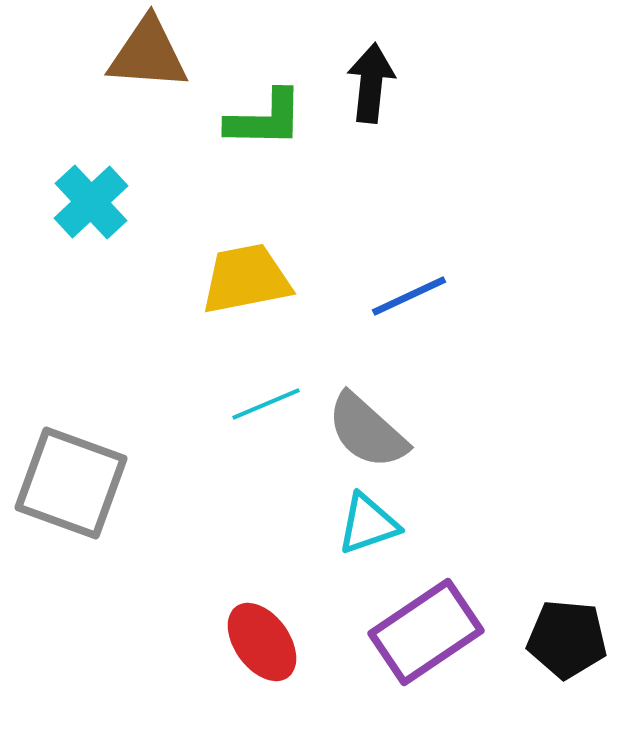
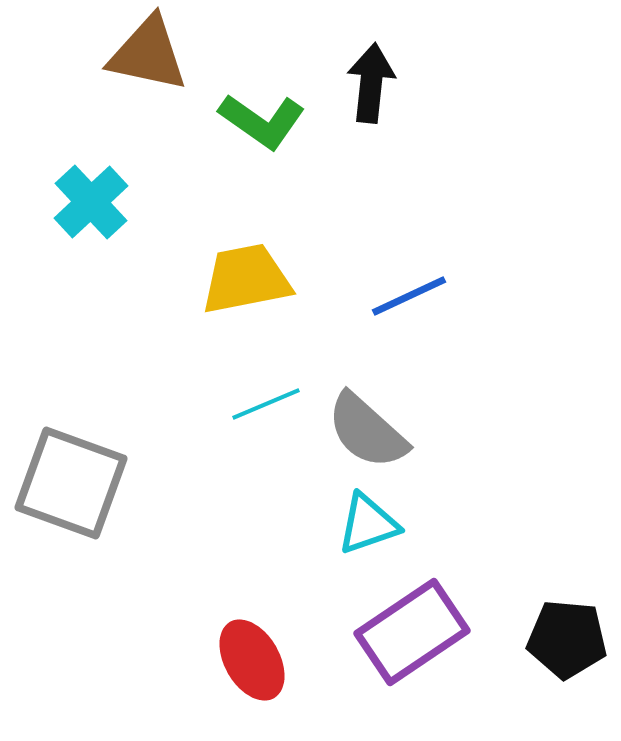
brown triangle: rotated 8 degrees clockwise
green L-shape: moved 3 px left, 2 px down; rotated 34 degrees clockwise
purple rectangle: moved 14 px left
red ellipse: moved 10 px left, 18 px down; rotated 6 degrees clockwise
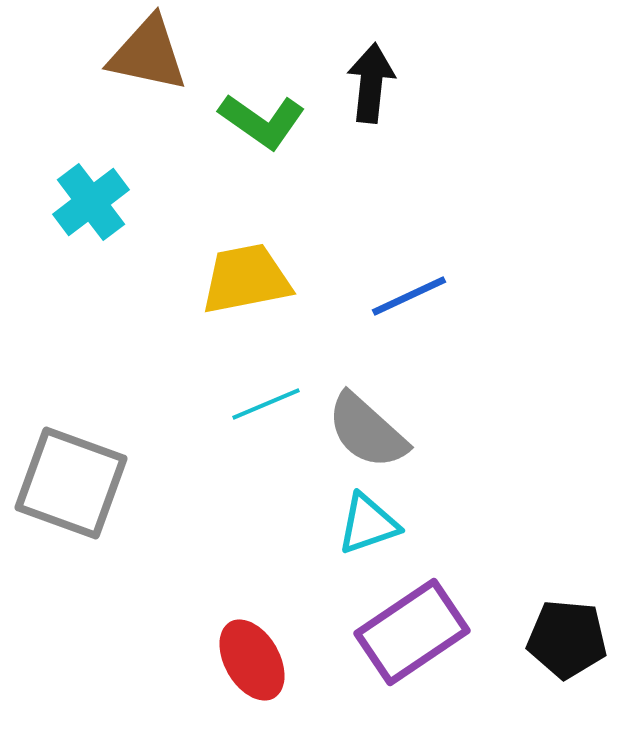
cyan cross: rotated 6 degrees clockwise
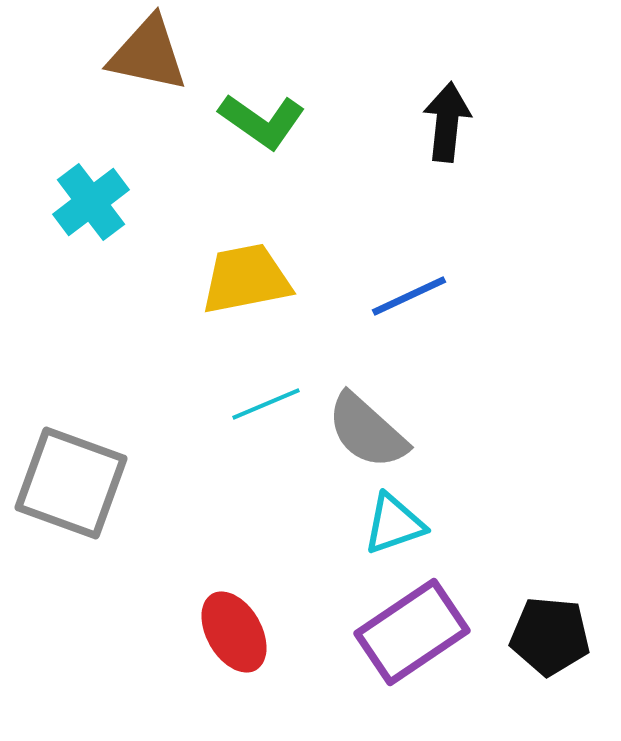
black arrow: moved 76 px right, 39 px down
cyan triangle: moved 26 px right
black pentagon: moved 17 px left, 3 px up
red ellipse: moved 18 px left, 28 px up
